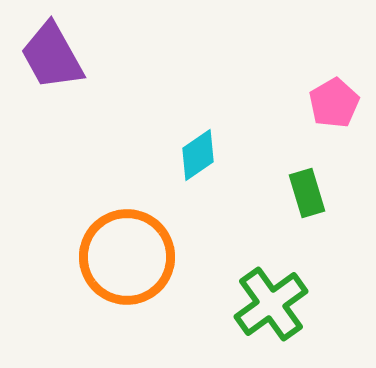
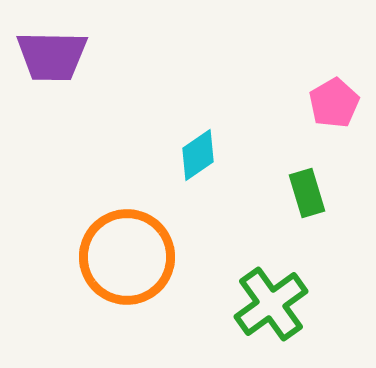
purple trapezoid: rotated 60 degrees counterclockwise
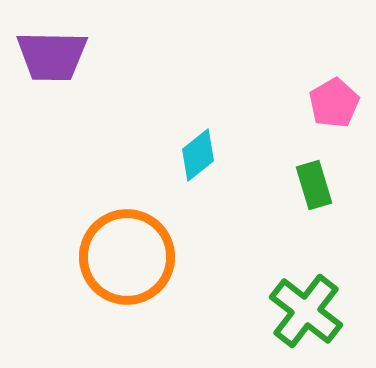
cyan diamond: rotated 4 degrees counterclockwise
green rectangle: moved 7 px right, 8 px up
green cross: moved 35 px right, 7 px down; rotated 16 degrees counterclockwise
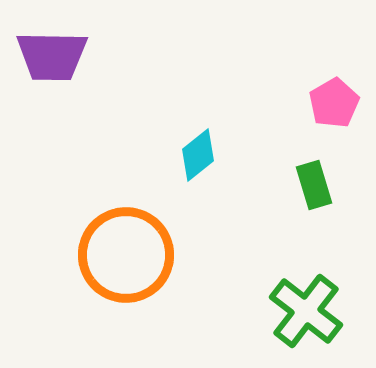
orange circle: moved 1 px left, 2 px up
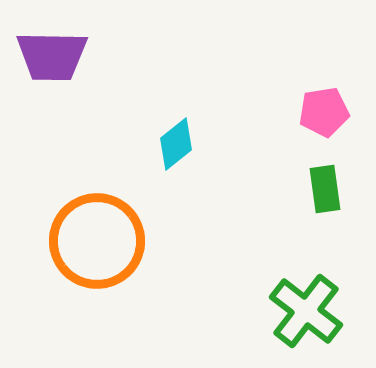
pink pentagon: moved 10 px left, 9 px down; rotated 21 degrees clockwise
cyan diamond: moved 22 px left, 11 px up
green rectangle: moved 11 px right, 4 px down; rotated 9 degrees clockwise
orange circle: moved 29 px left, 14 px up
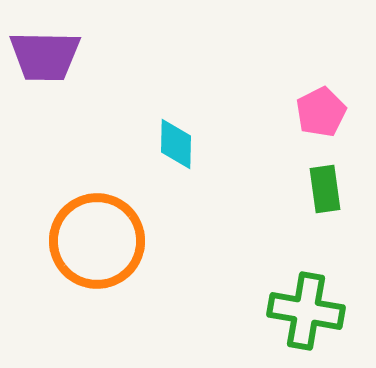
purple trapezoid: moved 7 px left
pink pentagon: moved 3 px left; rotated 18 degrees counterclockwise
cyan diamond: rotated 50 degrees counterclockwise
green cross: rotated 28 degrees counterclockwise
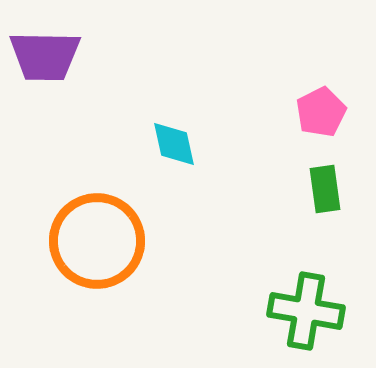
cyan diamond: moved 2 px left; rotated 14 degrees counterclockwise
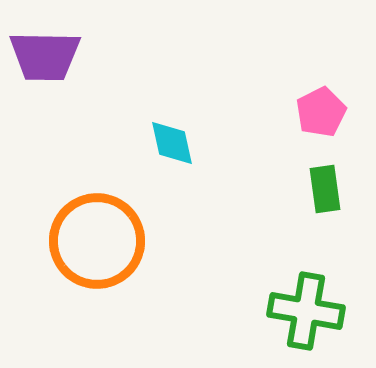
cyan diamond: moved 2 px left, 1 px up
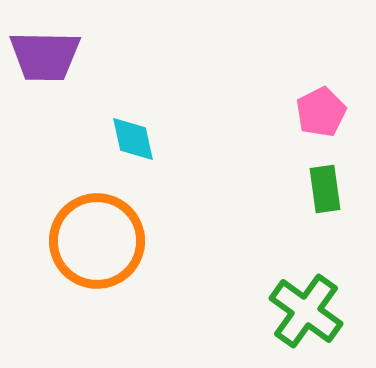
cyan diamond: moved 39 px left, 4 px up
green cross: rotated 26 degrees clockwise
